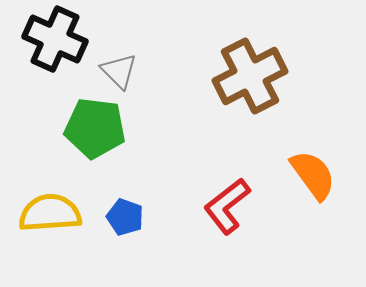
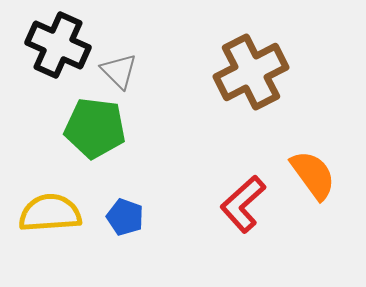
black cross: moved 3 px right, 6 px down
brown cross: moved 1 px right, 4 px up
red L-shape: moved 16 px right, 2 px up; rotated 4 degrees counterclockwise
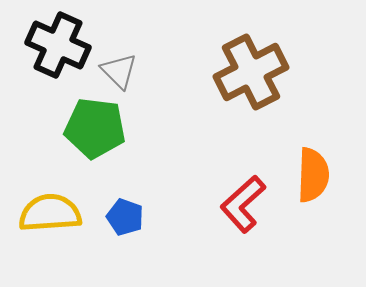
orange semicircle: rotated 38 degrees clockwise
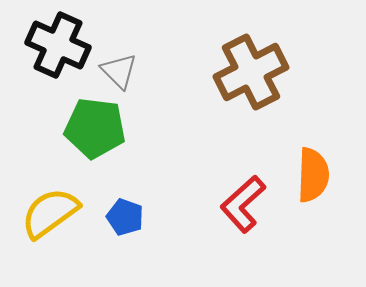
yellow semicircle: rotated 32 degrees counterclockwise
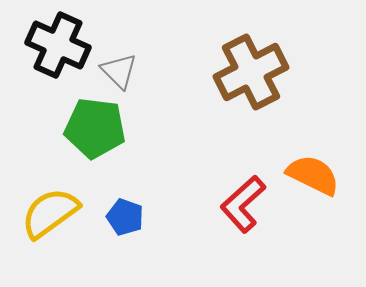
orange semicircle: rotated 66 degrees counterclockwise
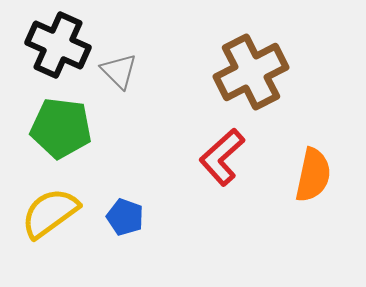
green pentagon: moved 34 px left
orange semicircle: rotated 76 degrees clockwise
red L-shape: moved 21 px left, 47 px up
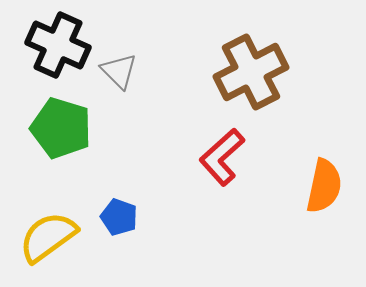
green pentagon: rotated 10 degrees clockwise
orange semicircle: moved 11 px right, 11 px down
yellow semicircle: moved 2 px left, 24 px down
blue pentagon: moved 6 px left
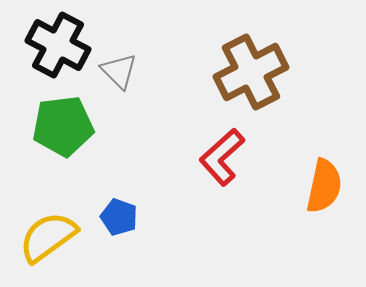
black cross: rotated 4 degrees clockwise
green pentagon: moved 2 px right, 2 px up; rotated 24 degrees counterclockwise
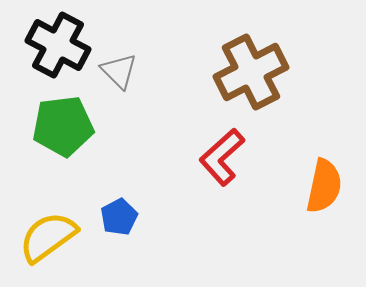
blue pentagon: rotated 24 degrees clockwise
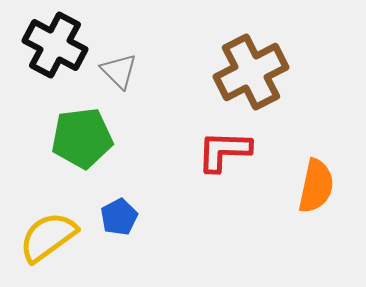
black cross: moved 3 px left
green pentagon: moved 19 px right, 12 px down
red L-shape: moved 2 px right, 6 px up; rotated 44 degrees clockwise
orange semicircle: moved 8 px left
